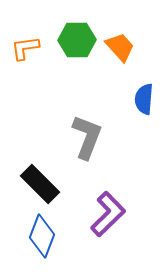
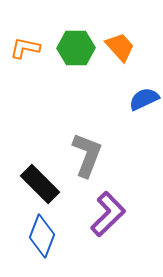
green hexagon: moved 1 px left, 8 px down
orange L-shape: rotated 20 degrees clockwise
blue semicircle: rotated 60 degrees clockwise
gray L-shape: moved 18 px down
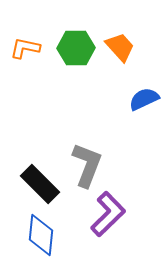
gray L-shape: moved 10 px down
blue diamond: moved 1 px left, 1 px up; rotated 15 degrees counterclockwise
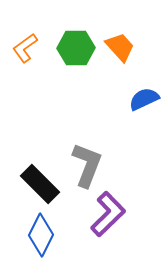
orange L-shape: rotated 48 degrees counterclockwise
blue diamond: rotated 21 degrees clockwise
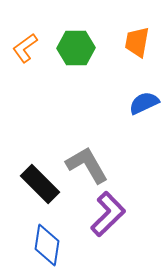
orange trapezoid: moved 17 px right, 5 px up; rotated 128 degrees counterclockwise
blue semicircle: moved 4 px down
gray L-shape: rotated 51 degrees counterclockwise
blue diamond: moved 6 px right, 10 px down; rotated 18 degrees counterclockwise
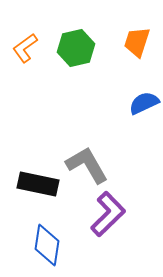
orange trapezoid: rotated 8 degrees clockwise
green hexagon: rotated 12 degrees counterclockwise
black rectangle: moved 2 px left; rotated 33 degrees counterclockwise
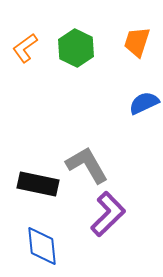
green hexagon: rotated 21 degrees counterclockwise
blue diamond: moved 5 px left, 1 px down; rotated 15 degrees counterclockwise
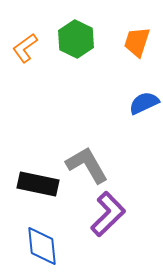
green hexagon: moved 9 px up
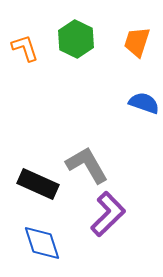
orange L-shape: rotated 108 degrees clockwise
blue semicircle: rotated 44 degrees clockwise
black rectangle: rotated 12 degrees clockwise
blue diamond: moved 3 px up; rotated 12 degrees counterclockwise
